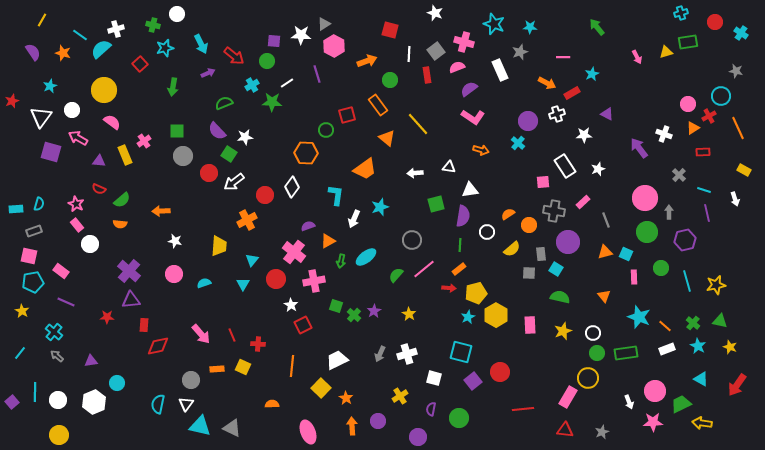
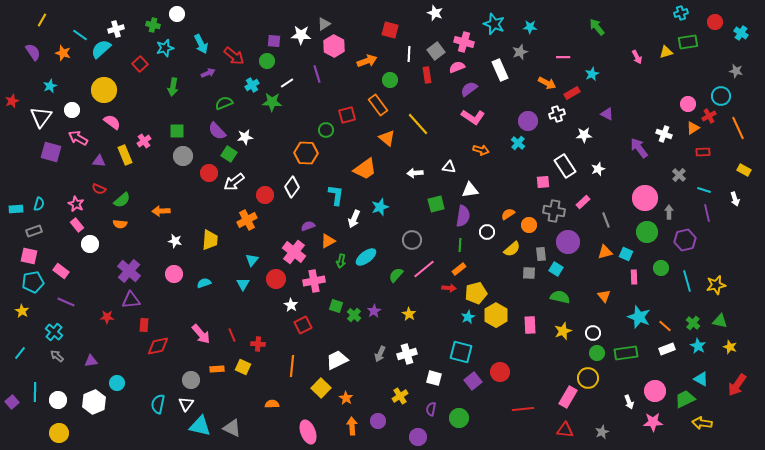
yellow trapezoid at (219, 246): moved 9 px left, 6 px up
green trapezoid at (681, 404): moved 4 px right, 5 px up
yellow circle at (59, 435): moved 2 px up
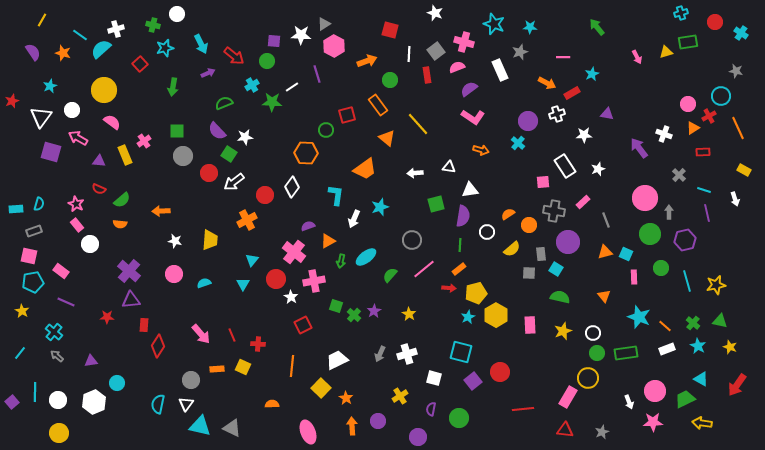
white line at (287, 83): moved 5 px right, 4 px down
purple triangle at (607, 114): rotated 16 degrees counterclockwise
green circle at (647, 232): moved 3 px right, 2 px down
green semicircle at (396, 275): moved 6 px left
white star at (291, 305): moved 8 px up
red diamond at (158, 346): rotated 45 degrees counterclockwise
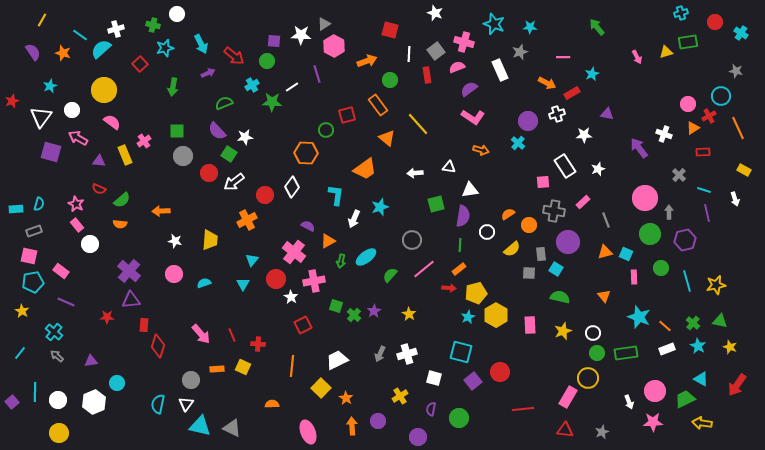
purple semicircle at (308, 226): rotated 48 degrees clockwise
red diamond at (158, 346): rotated 15 degrees counterclockwise
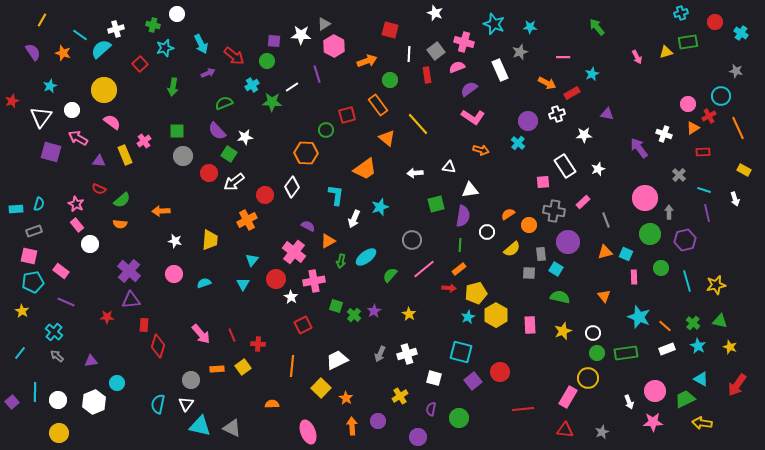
yellow square at (243, 367): rotated 28 degrees clockwise
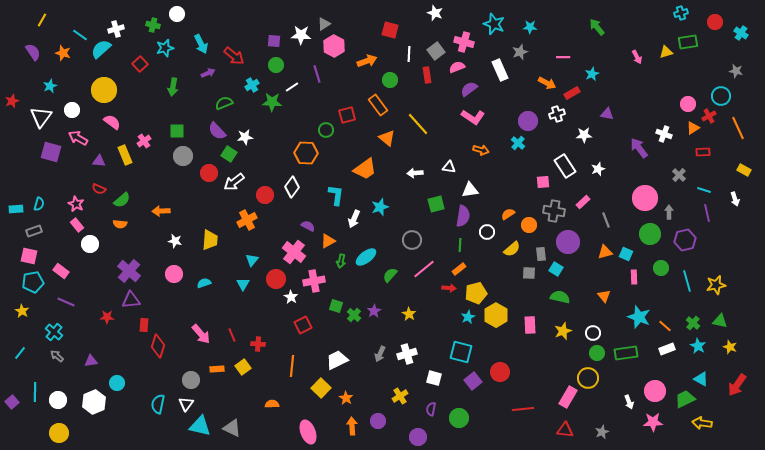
green circle at (267, 61): moved 9 px right, 4 px down
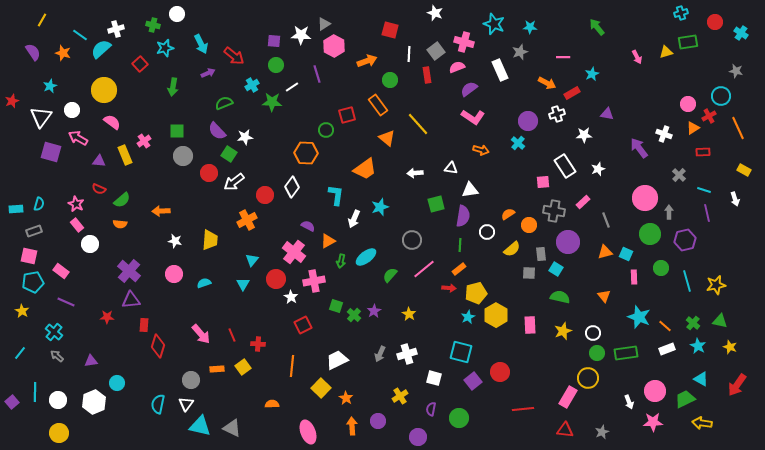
white triangle at (449, 167): moved 2 px right, 1 px down
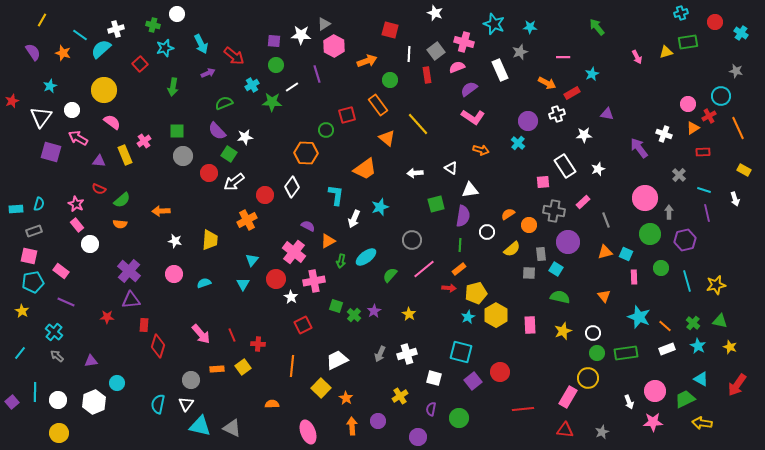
white triangle at (451, 168): rotated 24 degrees clockwise
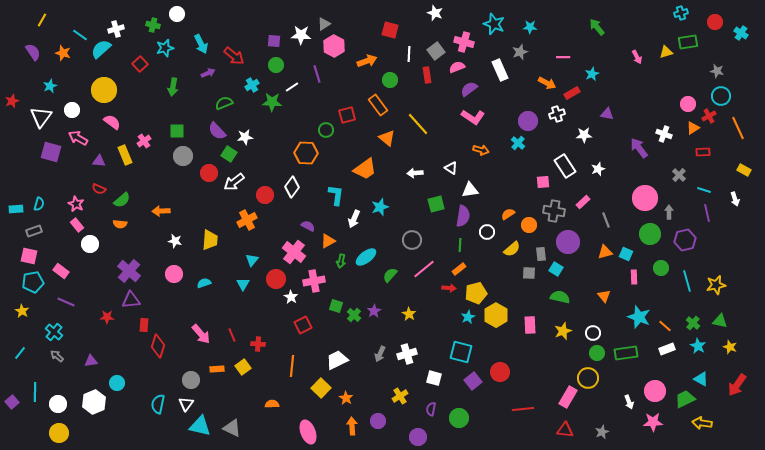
gray star at (736, 71): moved 19 px left
white circle at (58, 400): moved 4 px down
